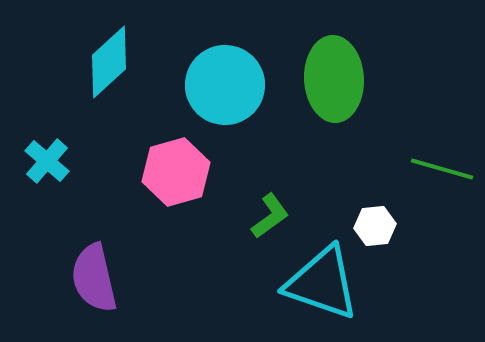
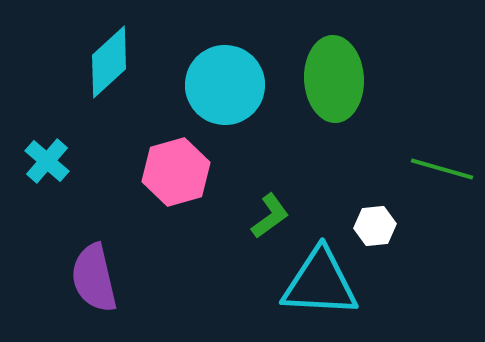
cyan triangle: moved 2 px left; rotated 16 degrees counterclockwise
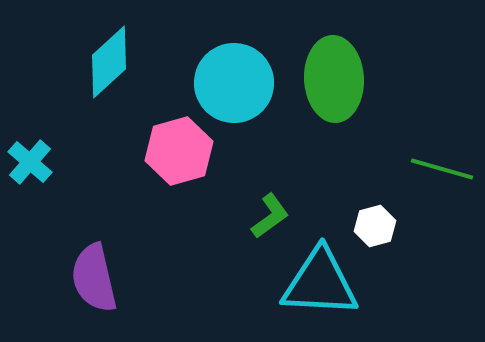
cyan circle: moved 9 px right, 2 px up
cyan cross: moved 17 px left, 1 px down
pink hexagon: moved 3 px right, 21 px up
white hexagon: rotated 9 degrees counterclockwise
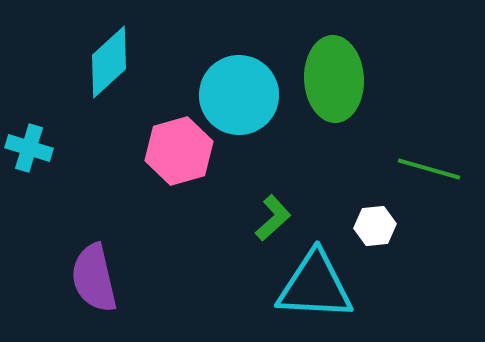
cyan circle: moved 5 px right, 12 px down
cyan cross: moved 1 px left, 14 px up; rotated 24 degrees counterclockwise
green line: moved 13 px left
green L-shape: moved 3 px right, 2 px down; rotated 6 degrees counterclockwise
white hexagon: rotated 9 degrees clockwise
cyan triangle: moved 5 px left, 3 px down
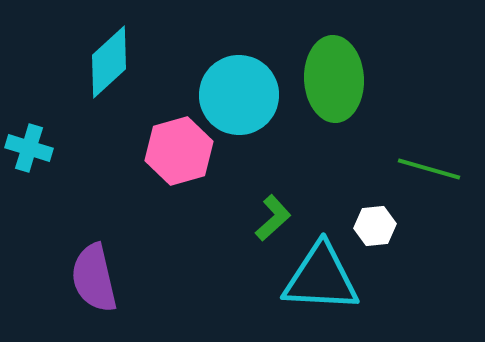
cyan triangle: moved 6 px right, 8 px up
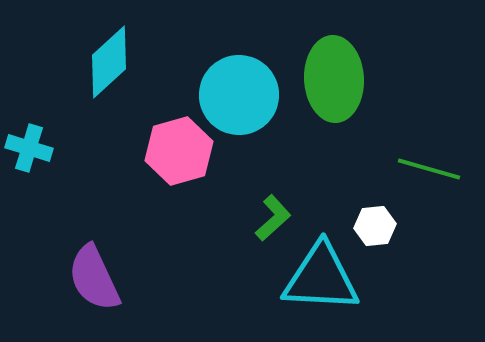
purple semicircle: rotated 12 degrees counterclockwise
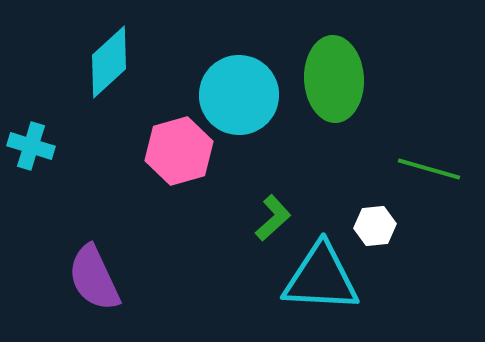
cyan cross: moved 2 px right, 2 px up
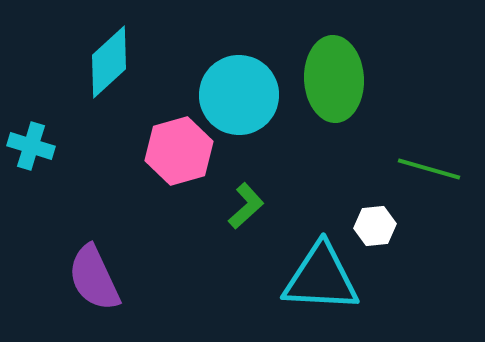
green L-shape: moved 27 px left, 12 px up
